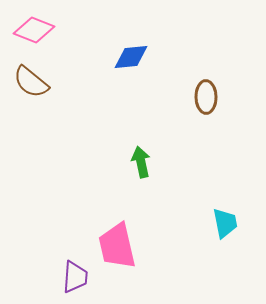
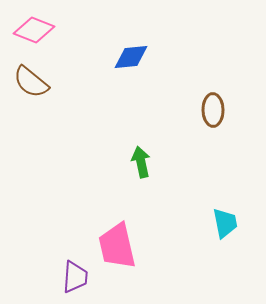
brown ellipse: moved 7 px right, 13 px down
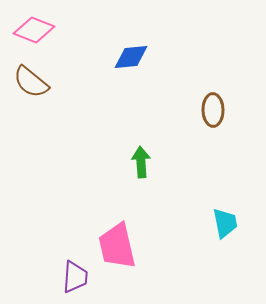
green arrow: rotated 8 degrees clockwise
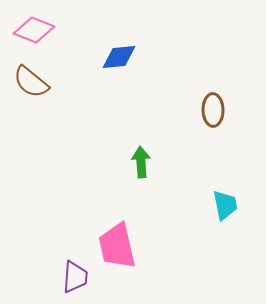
blue diamond: moved 12 px left
cyan trapezoid: moved 18 px up
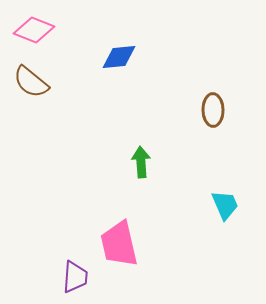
cyan trapezoid: rotated 12 degrees counterclockwise
pink trapezoid: moved 2 px right, 2 px up
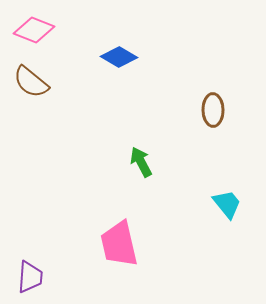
blue diamond: rotated 36 degrees clockwise
green arrow: rotated 24 degrees counterclockwise
cyan trapezoid: moved 2 px right, 1 px up; rotated 16 degrees counterclockwise
purple trapezoid: moved 45 px left
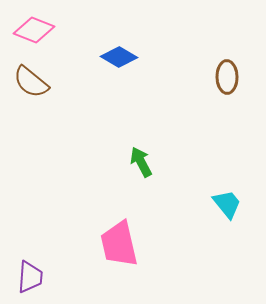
brown ellipse: moved 14 px right, 33 px up
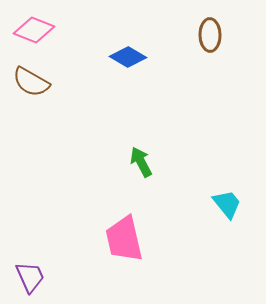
blue diamond: moved 9 px right
brown ellipse: moved 17 px left, 42 px up
brown semicircle: rotated 9 degrees counterclockwise
pink trapezoid: moved 5 px right, 5 px up
purple trapezoid: rotated 28 degrees counterclockwise
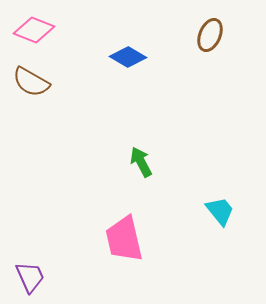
brown ellipse: rotated 24 degrees clockwise
cyan trapezoid: moved 7 px left, 7 px down
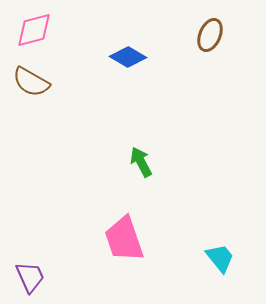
pink diamond: rotated 36 degrees counterclockwise
cyan trapezoid: moved 47 px down
pink trapezoid: rotated 6 degrees counterclockwise
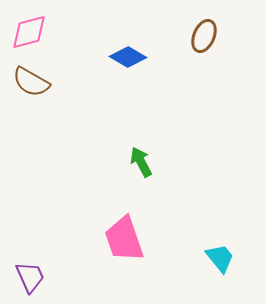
pink diamond: moved 5 px left, 2 px down
brown ellipse: moved 6 px left, 1 px down
